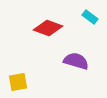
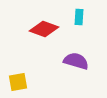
cyan rectangle: moved 11 px left; rotated 56 degrees clockwise
red diamond: moved 4 px left, 1 px down
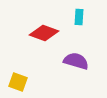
red diamond: moved 4 px down
yellow square: rotated 30 degrees clockwise
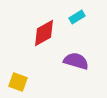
cyan rectangle: moved 2 px left; rotated 56 degrees clockwise
red diamond: rotated 48 degrees counterclockwise
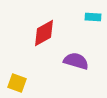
cyan rectangle: moved 16 px right; rotated 35 degrees clockwise
yellow square: moved 1 px left, 1 px down
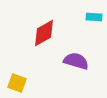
cyan rectangle: moved 1 px right
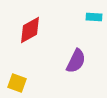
red diamond: moved 14 px left, 3 px up
purple semicircle: rotated 100 degrees clockwise
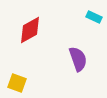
cyan rectangle: rotated 21 degrees clockwise
purple semicircle: moved 2 px right, 2 px up; rotated 45 degrees counterclockwise
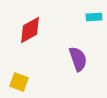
cyan rectangle: rotated 28 degrees counterclockwise
yellow square: moved 2 px right, 1 px up
